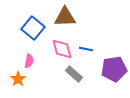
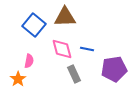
blue square: moved 1 px right, 3 px up
blue line: moved 1 px right
gray rectangle: rotated 24 degrees clockwise
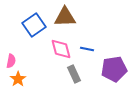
blue square: rotated 15 degrees clockwise
pink diamond: moved 1 px left
pink semicircle: moved 18 px left
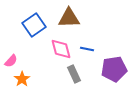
brown triangle: moved 4 px right, 1 px down
pink semicircle: rotated 32 degrees clockwise
orange star: moved 4 px right
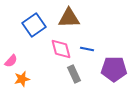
purple pentagon: rotated 10 degrees clockwise
orange star: rotated 21 degrees clockwise
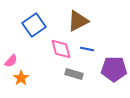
brown triangle: moved 9 px right, 3 px down; rotated 25 degrees counterclockwise
gray rectangle: rotated 48 degrees counterclockwise
orange star: moved 1 px left, 1 px up; rotated 21 degrees counterclockwise
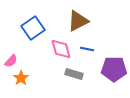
blue square: moved 1 px left, 3 px down
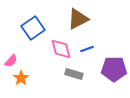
brown triangle: moved 2 px up
blue line: rotated 32 degrees counterclockwise
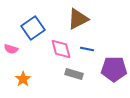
blue line: rotated 32 degrees clockwise
pink semicircle: moved 12 px up; rotated 64 degrees clockwise
orange star: moved 2 px right, 1 px down
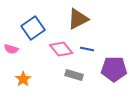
pink diamond: rotated 25 degrees counterclockwise
gray rectangle: moved 1 px down
